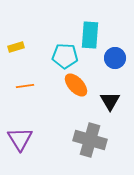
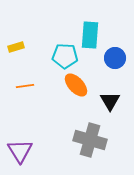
purple triangle: moved 12 px down
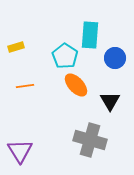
cyan pentagon: rotated 30 degrees clockwise
